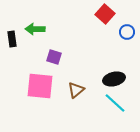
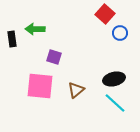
blue circle: moved 7 px left, 1 px down
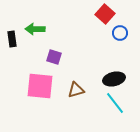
brown triangle: rotated 24 degrees clockwise
cyan line: rotated 10 degrees clockwise
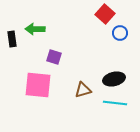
pink square: moved 2 px left, 1 px up
brown triangle: moved 7 px right
cyan line: rotated 45 degrees counterclockwise
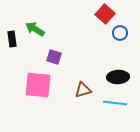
green arrow: rotated 30 degrees clockwise
black ellipse: moved 4 px right, 2 px up; rotated 10 degrees clockwise
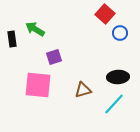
purple square: rotated 35 degrees counterclockwise
cyan line: moved 1 px left, 1 px down; rotated 55 degrees counterclockwise
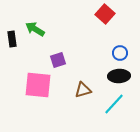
blue circle: moved 20 px down
purple square: moved 4 px right, 3 px down
black ellipse: moved 1 px right, 1 px up
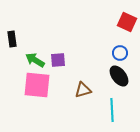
red square: moved 22 px right, 8 px down; rotated 18 degrees counterclockwise
green arrow: moved 31 px down
purple square: rotated 14 degrees clockwise
black ellipse: rotated 55 degrees clockwise
pink square: moved 1 px left
cyan line: moved 2 px left, 6 px down; rotated 45 degrees counterclockwise
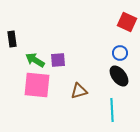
brown triangle: moved 4 px left, 1 px down
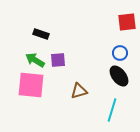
red square: rotated 30 degrees counterclockwise
black rectangle: moved 29 px right, 5 px up; rotated 63 degrees counterclockwise
pink square: moved 6 px left
cyan line: rotated 20 degrees clockwise
